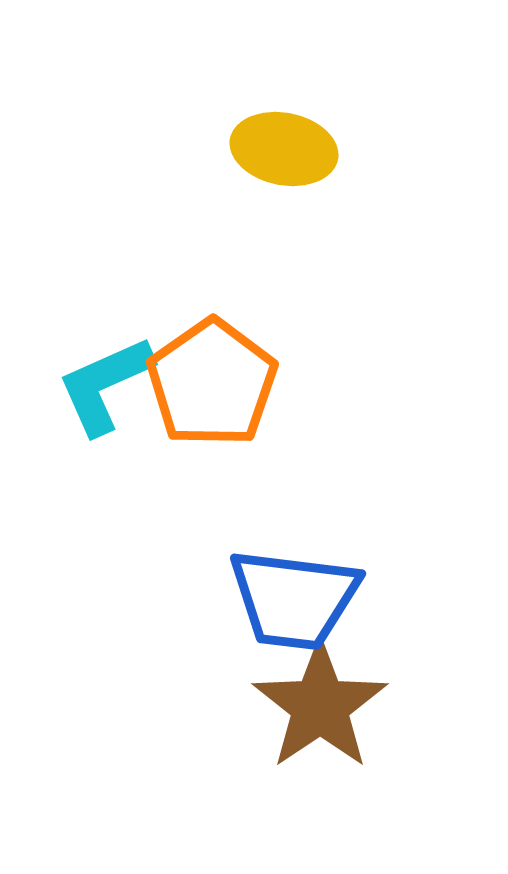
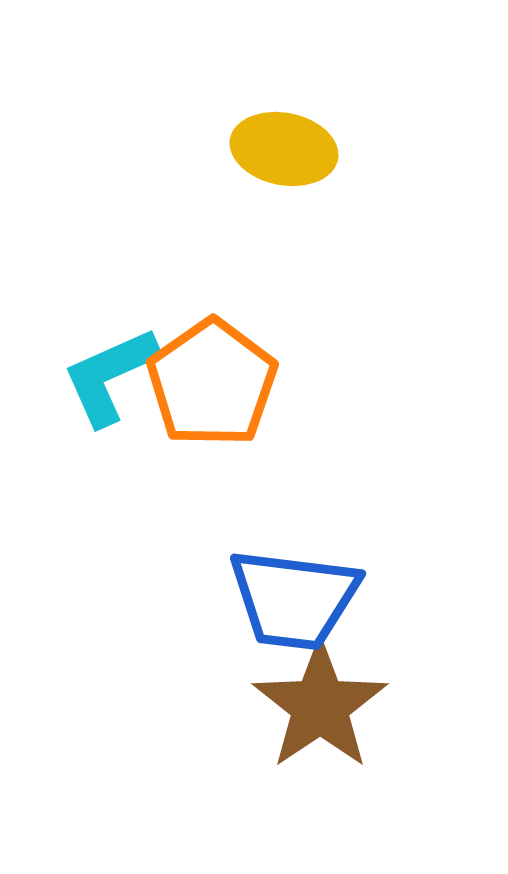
cyan L-shape: moved 5 px right, 9 px up
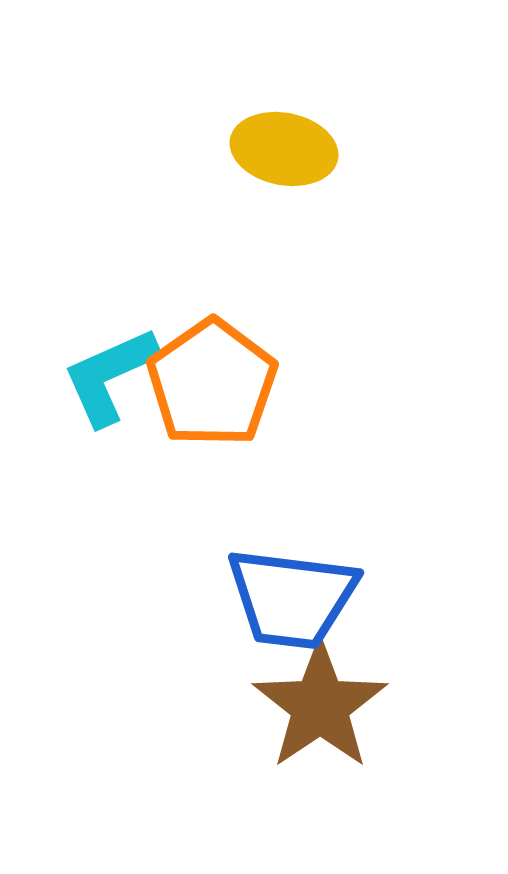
blue trapezoid: moved 2 px left, 1 px up
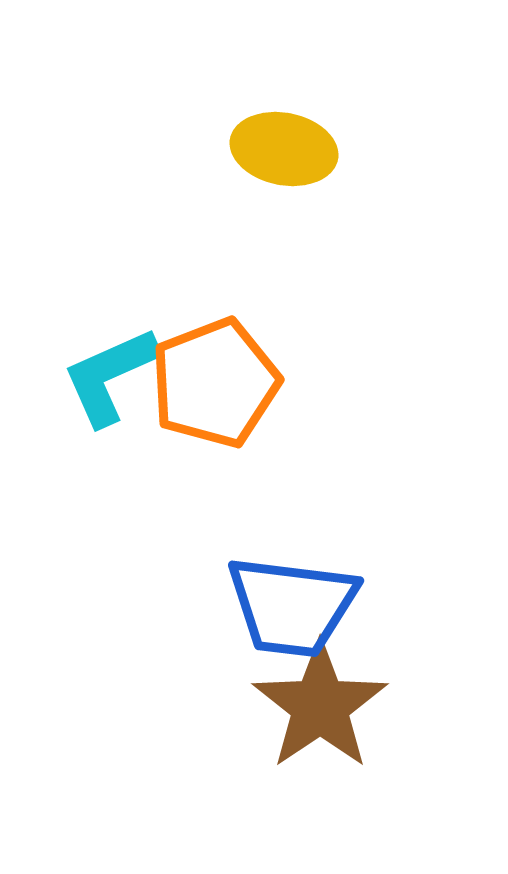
orange pentagon: moved 3 px right; rotated 14 degrees clockwise
blue trapezoid: moved 8 px down
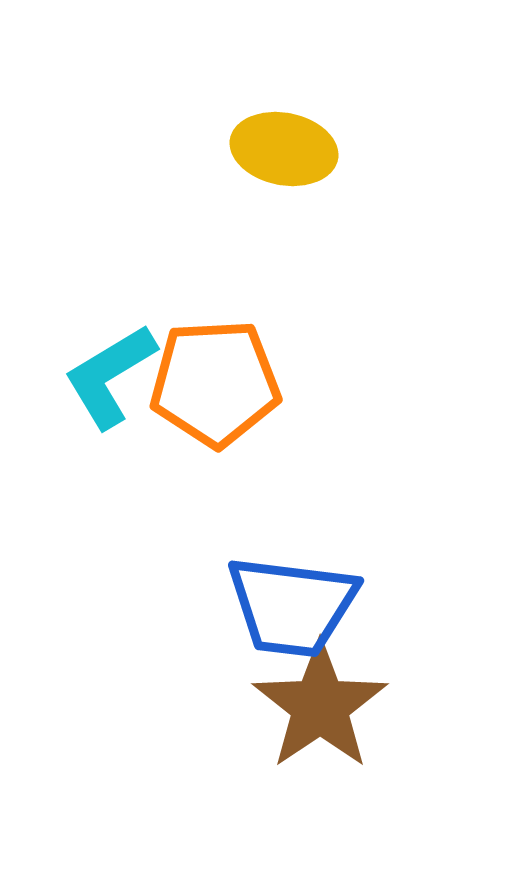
cyan L-shape: rotated 7 degrees counterclockwise
orange pentagon: rotated 18 degrees clockwise
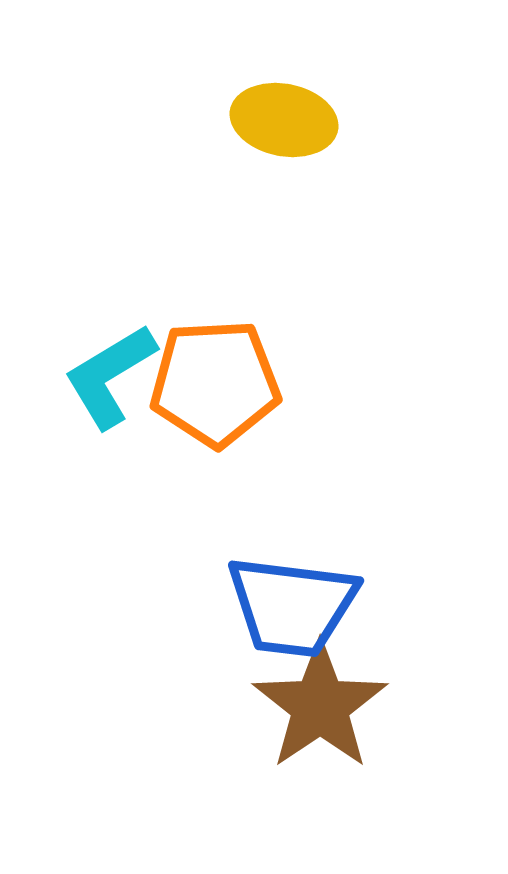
yellow ellipse: moved 29 px up
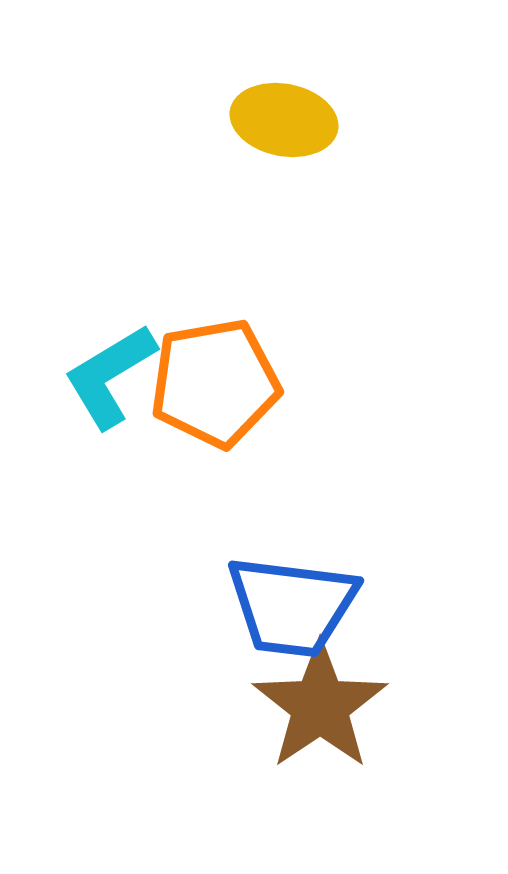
orange pentagon: rotated 7 degrees counterclockwise
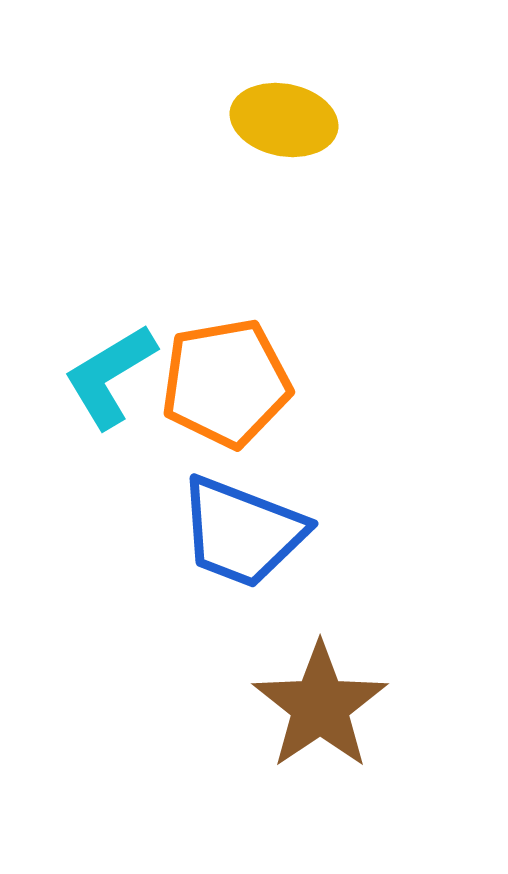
orange pentagon: moved 11 px right
blue trapezoid: moved 50 px left, 74 px up; rotated 14 degrees clockwise
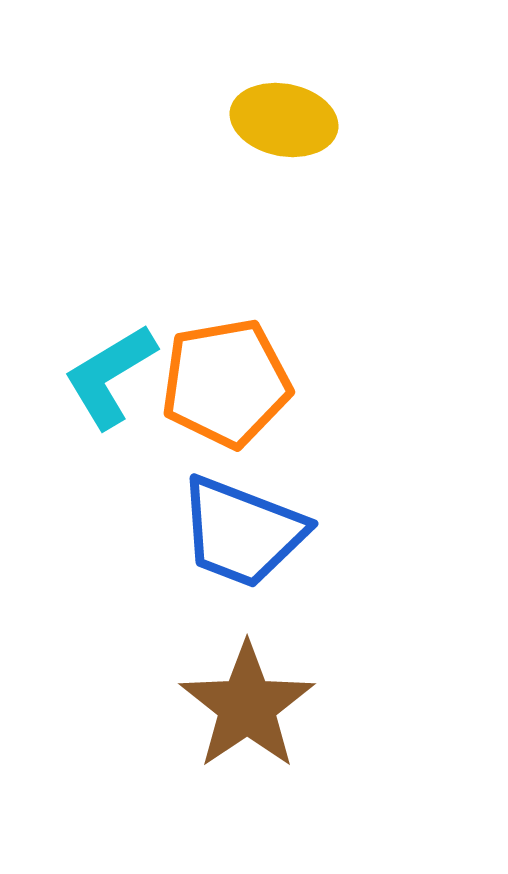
brown star: moved 73 px left
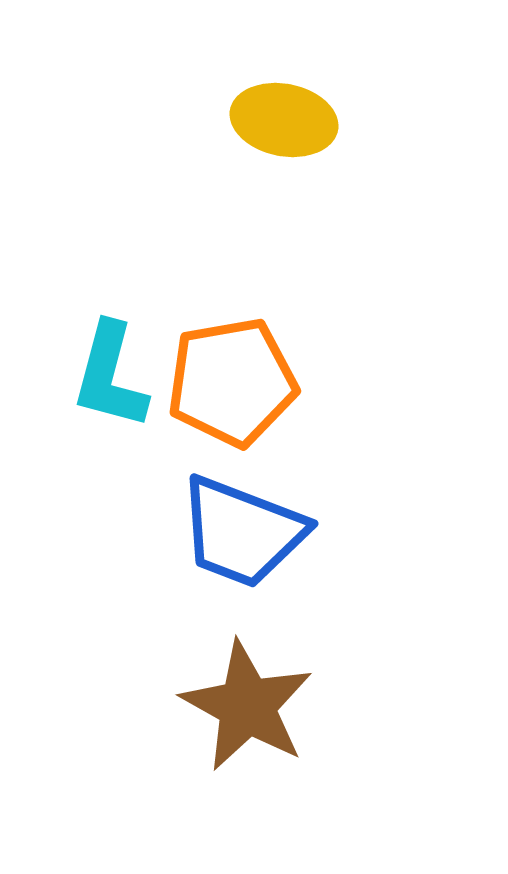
cyan L-shape: rotated 44 degrees counterclockwise
orange pentagon: moved 6 px right, 1 px up
brown star: rotated 9 degrees counterclockwise
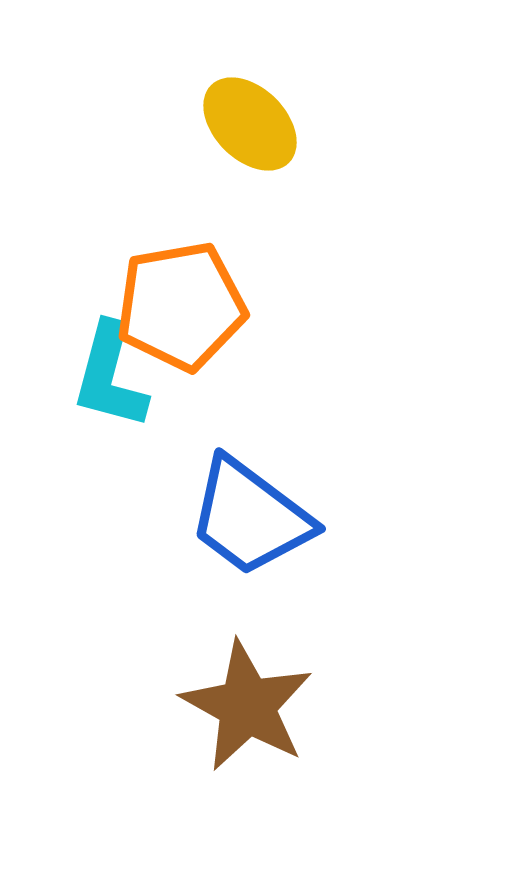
yellow ellipse: moved 34 px left, 4 px down; rotated 34 degrees clockwise
orange pentagon: moved 51 px left, 76 px up
blue trapezoid: moved 8 px right, 15 px up; rotated 16 degrees clockwise
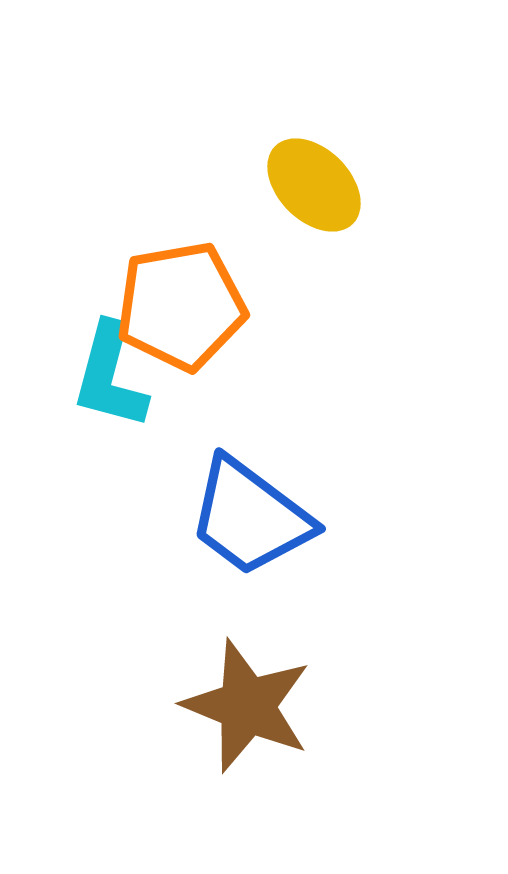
yellow ellipse: moved 64 px right, 61 px down
brown star: rotated 7 degrees counterclockwise
